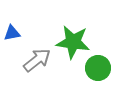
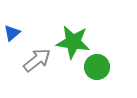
blue triangle: rotated 30 degrees counterclockwise
green circle: moved 1 px left, 1 px up
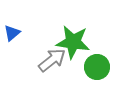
gray arrow: moved 15 px right
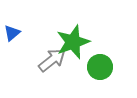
green star: rotated 28 degrees counterclockwise
green circle: moved 3 px right
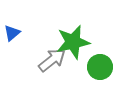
green star: rotated 8 degrees clockwise
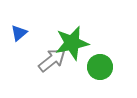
blue triangle: moved 7 px right
green star: moved 1 px left, 1 px down
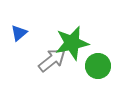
green circle: moved 2 px left, 1 px up
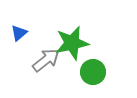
gray arrow: moved 6 px left
green circle: moved 5 px left, 6 px down
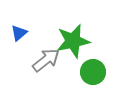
green star: moved 1 px right, 2 px up
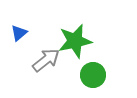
green star: moved 2 px right
green circle: moved 3 px down
